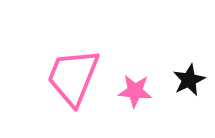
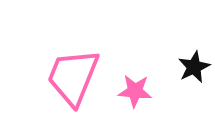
black star: moved 5 px right, 13 px up
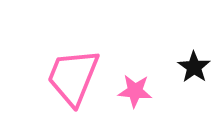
black star: rotated 12 degrees counterclockwise
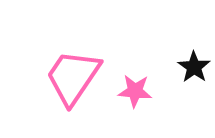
pink trapezoid: rotated 12 degrees clockwise
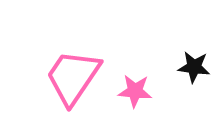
black star: rotated 28 degrees counterclockwise
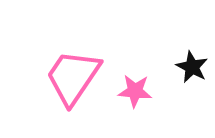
black star: moved 2 px left; rotated 20 degrees clockwise
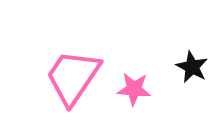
pink star: moved 1 px left, 2 px up
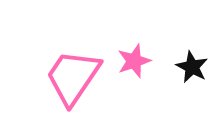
pink star: moved 28 px up; rotated 24 degrees counterclockwise
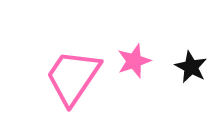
black star: moved 1 px left
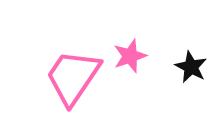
pink star: moved 4 px left, 5 px up
